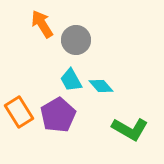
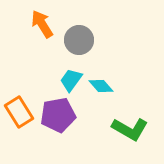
gray circle: moved 3 px right
cyan trapezoid: rotated 65 degrees clockwise
purple pentagon: rotated 20 degrees clockwise
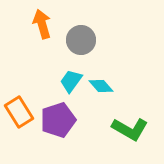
orange arrow: rotated 16 degrees clockwise
gray circle: moved 2 px right
cyan trapezoid: moved 1 px down
purple pentagon: moved 5 px down; rotated 8 degrees counterclockwise
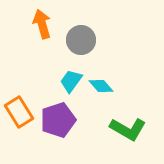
green L-shape: moved 2 px left
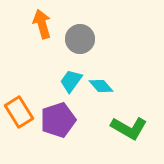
gray circle: moved 1 px left, 1 px up
green L-shape: moved 1 px right, 1 px up
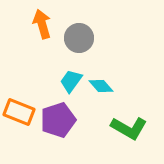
gray circle: moved 1 px left, 1 px up
orange rectangle: rotated 36 degrees counterclockwise
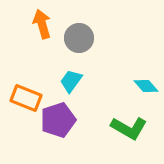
cyan diamond: moved 45 px right
orange rectangle: moved 7 px right, 14 px up
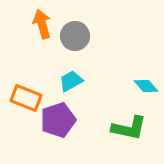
gray circle: moved 4 px left, 2 px up
cyan trapezoid: rotated 25 degrees clockwise
green L-shape: rotated 18 degrees counterclockwise
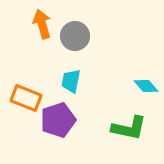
cyan trapezoid: rotated 50 degrees counterclockwise
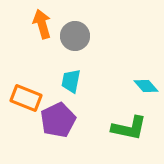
purple pentagon: rotated 8 degrees counterclockwise
